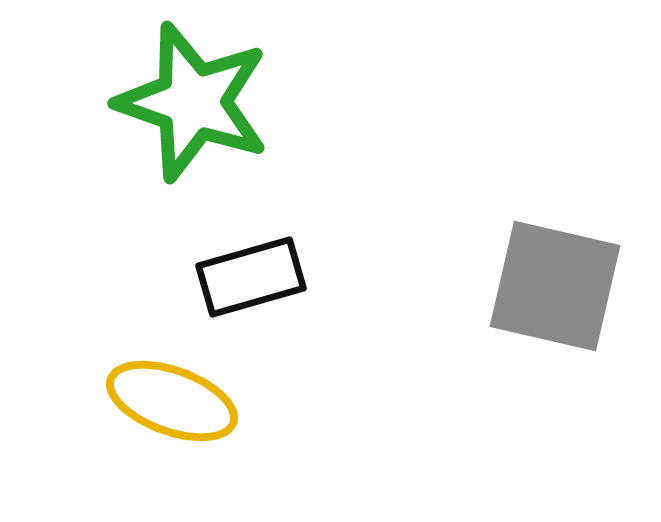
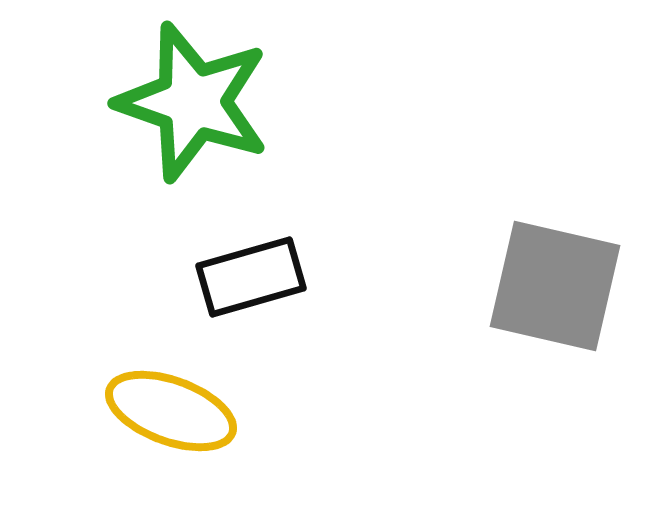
yellow ellipse: moved 1 px left, 10 px down
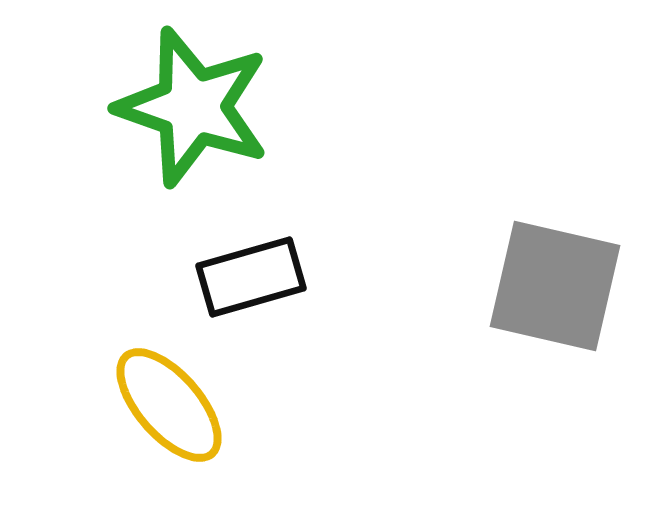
green star: moved 5 px down
yellow ellipse: moved 2 px left, 6 px up; rotated 29 degrees clockwise
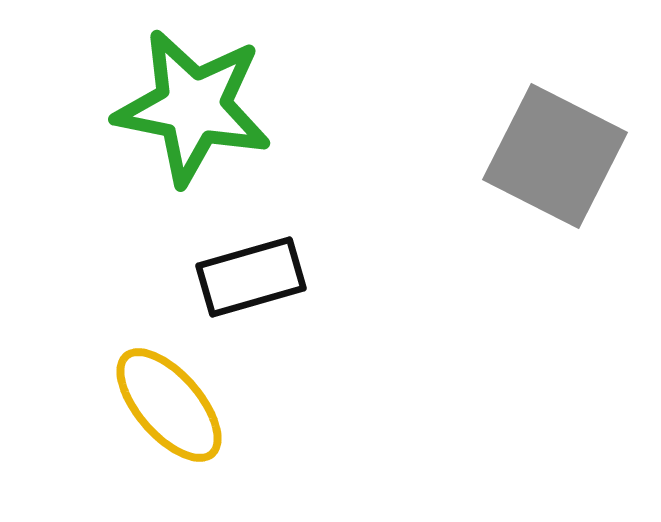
green star: rotated 8 degrees counterclockwise
gray square: moved 130 px up; rotated 14 degrees clockwise
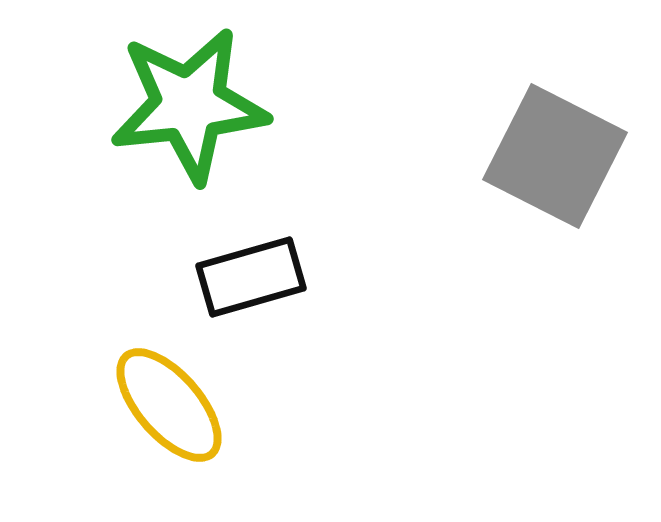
green star: moved 4 px left, 2 px up; rotated 17 degrees counterclockwise
